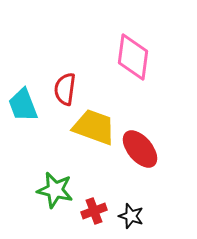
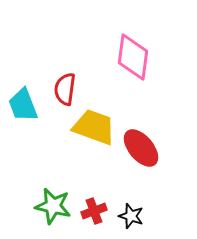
red ellipse: moved 1 px right, 1 px up
green star: moved 2 px left, 16 px down
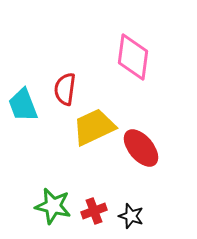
yellow trapezoid: rotated 45 degrees counterclockwise
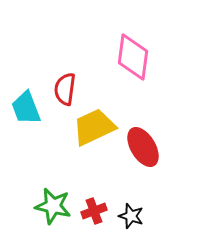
cyan trapezoid: moved 3 px right, 3 px down
red ellipse: moved 2 px right, 1 px up; rotated 9 degrees clockwise
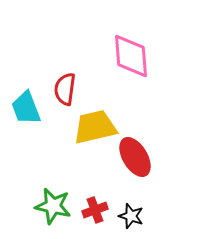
pink diamond: moved 2 px left, 1 px up; rotated 12 degrees counterclockwise
yellow trapezoid: moved 1 px right; rotated 12 degrees clockwise
red ellipse: moved 8 px left, 10 px down
red cross: moved 1 px right, 1 px up
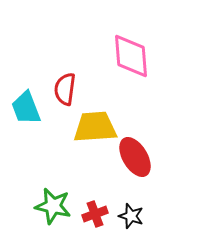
yellow trapezoid: rotated 9 degrees clockwise
red cross: moved 4 px down
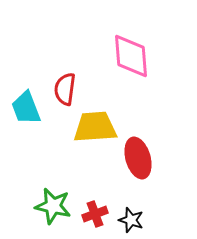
red ellipse: moved 3 px right, 1 px down; rotated 15 degrees clockwise
black star: moved 4 px down
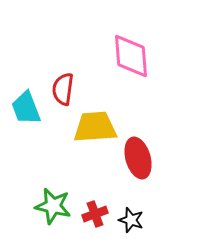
red semicircle: moved 2 px left
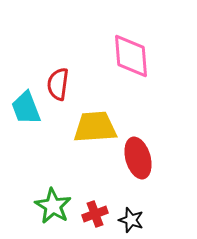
red semicircle: moved 5 px left, 5 px up
green star: rotated 18 degrees clockwise
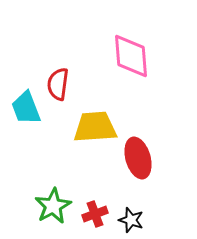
green star: rotated 12 degrees clockwise
